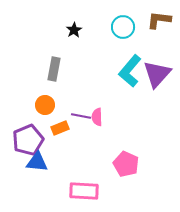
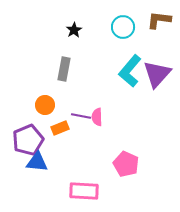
gray rectangle: moved 10 px right
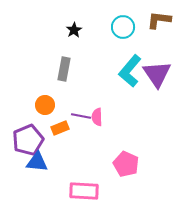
purple triangle: rotated 16 degrees counterclockwise
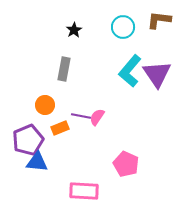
pink semicircle: rotated 36 degrees clockwise
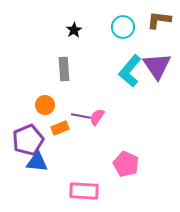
gray rectangle: rotated 15 degrees counterclockwise
purple triangle: moved 8 px up
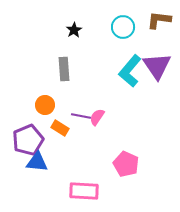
orange rectangle: rotated 54 degrees clockwise
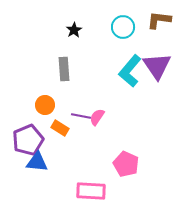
pink rectangle: moved 7 px right
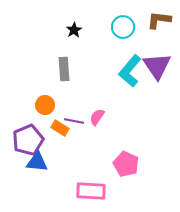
purple line: moved 7 px left, 5 px down
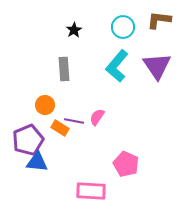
cyan L-shape: moved 13 px left, 5 px up
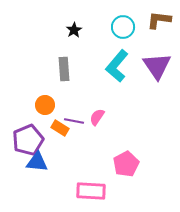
pink pentagon: rotated 20 degrees clockwise
